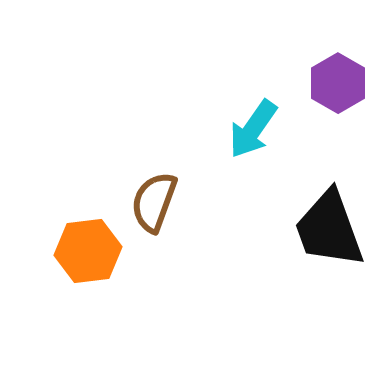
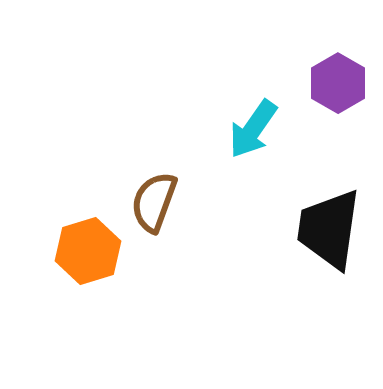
black trapezoid: rotated 28 degrees clockwise
orange hexagon: rotated 10 degrees counterclockwise
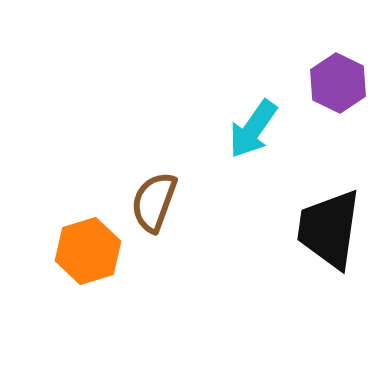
purple hexagon: rotated 4 degrees counterclockwise
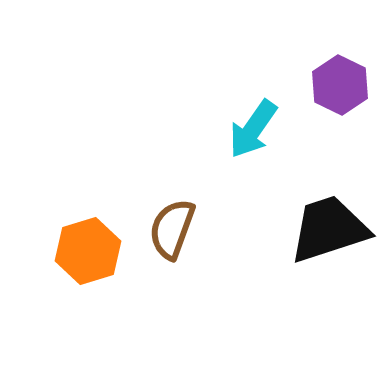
purple hexagon: moved 2 px right, 2 px down
brown semicircle: moved 18 px right, 27 px down
black trapezoid: rotated 64 degrees clockwise
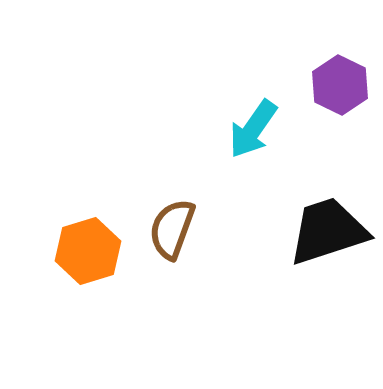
black trapezoid: moved 1 px left, 2 px down
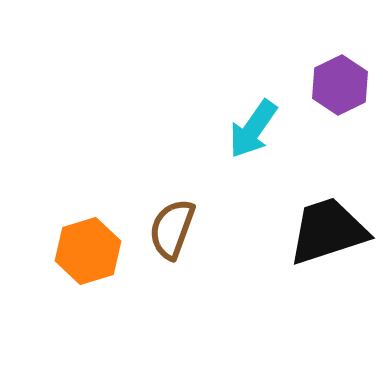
purple hexagon: rotated 8 degrees clockwise
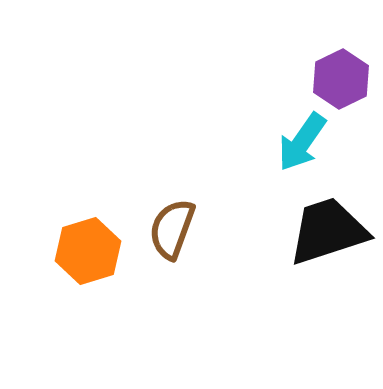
purple hexagon: moved 1 px right, 6 px up
cyan arrow: moved 49 px right, 13 px down
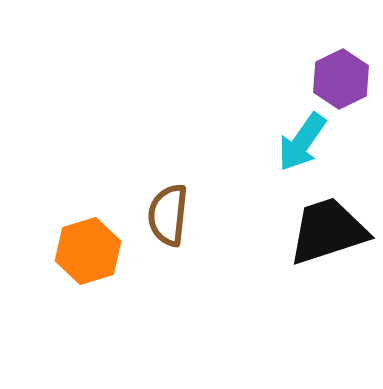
brown semicircle: moved 4 px left, 14 px up; rotated 14 degrees counterclockwise
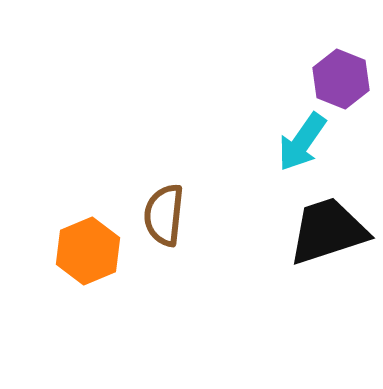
purple hexagon: rotated 12 degrees counterclockwise
brown semicircle: moved 4 px left
orange hexagon: rotated 6 degrees counterclockwise
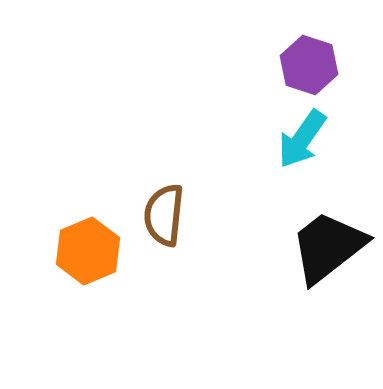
purple hexagon: moved 32 px left, 14 px up; rotated 4 degrees counterclockwise
cyan arrow: moved 3 px up
black trapezoid: moved 16 px down; rotated 20 degrees counterclockwise
